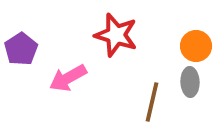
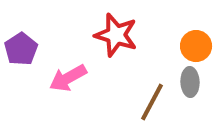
brown line: rotated 15 degrees clockwise
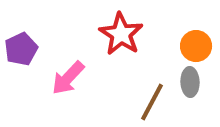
red star: moved 5 px right, 1 px up; rotated 15 degrees clockwise
purple pentagon: rotated 8 degrees clockwise
pink arrow: rotated 18 degrees counterclockwise
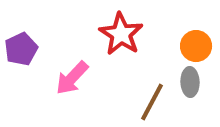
pink arrow: moved 4 px right
